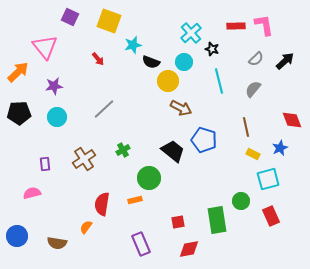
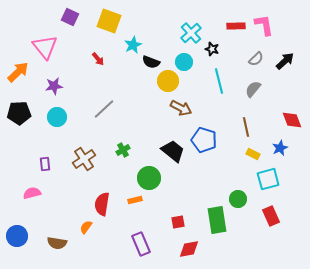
cyan star at (133, 45): rotated 12 degrees counterclockwise
green circle at (241, 201): moved 3 px left, 2 px up
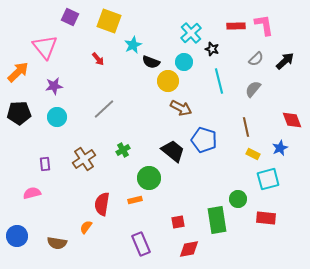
red rectangle at (271, 216): moved 5 px left, 2 px down; rotated 60 degrees counterclockwise
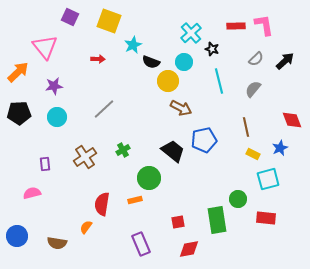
red arrow at (98, 59): rotated 48 degrees counterclockwise
blue pentagon at (204, 140): rotated 30 degrees counterclockwise
brown cross at (84, 159): moved 1 px right, 2 px up
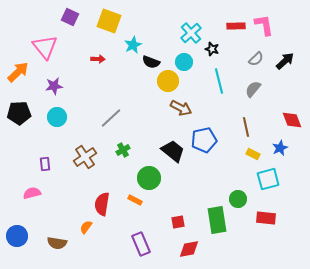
gray line at (104, 109): moved 7 px right, 9 px down
orange rectangle at (135, 200): rotated 40 degrees clockwise
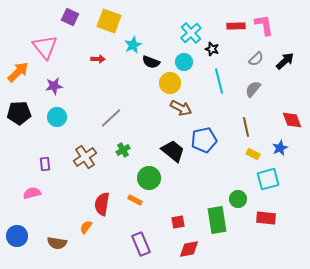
yellow circle at (168, 81): moved 2 px right, 2 px down
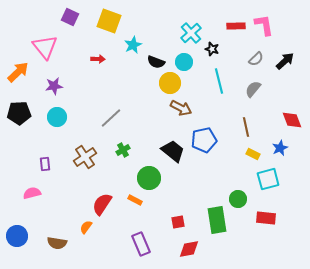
black semicircle at (151, 62): moved 5 px right
red semicircle at (102, 204): rotated 25 degrees clockwise
